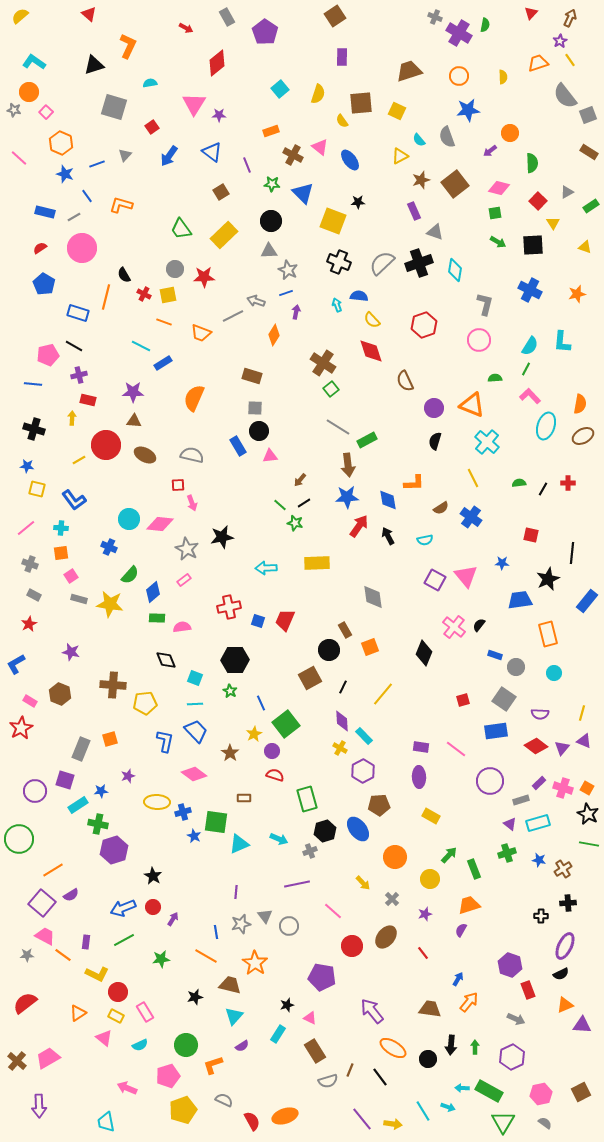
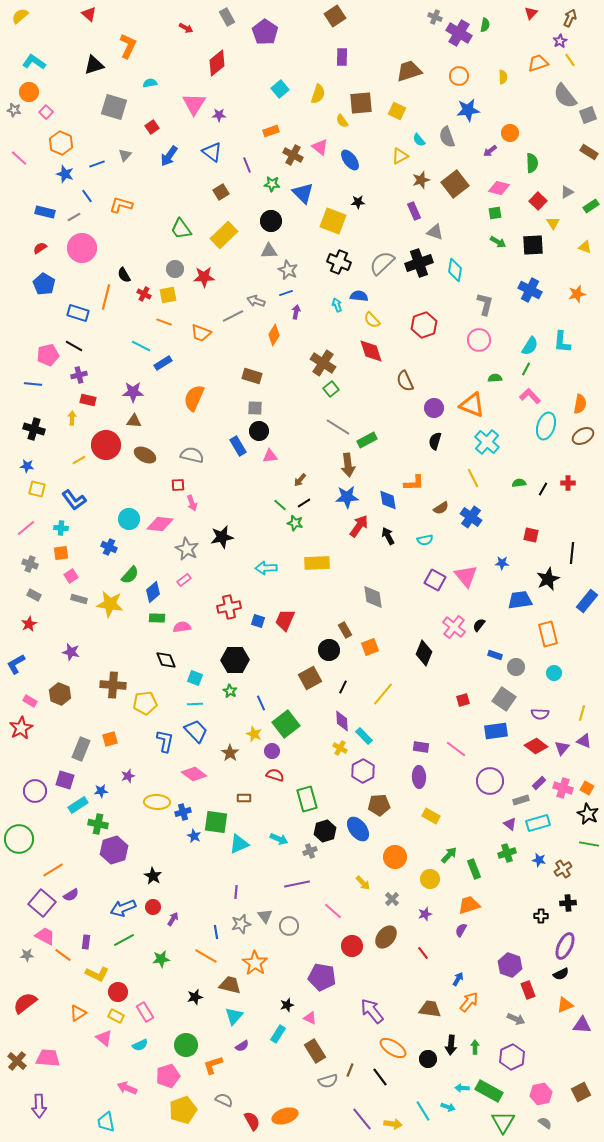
yellow star at (254, 734): rotated 21 degrees counterclockwise
pink trapezoid at (48, 1058): rotated 35 degrees clockwise
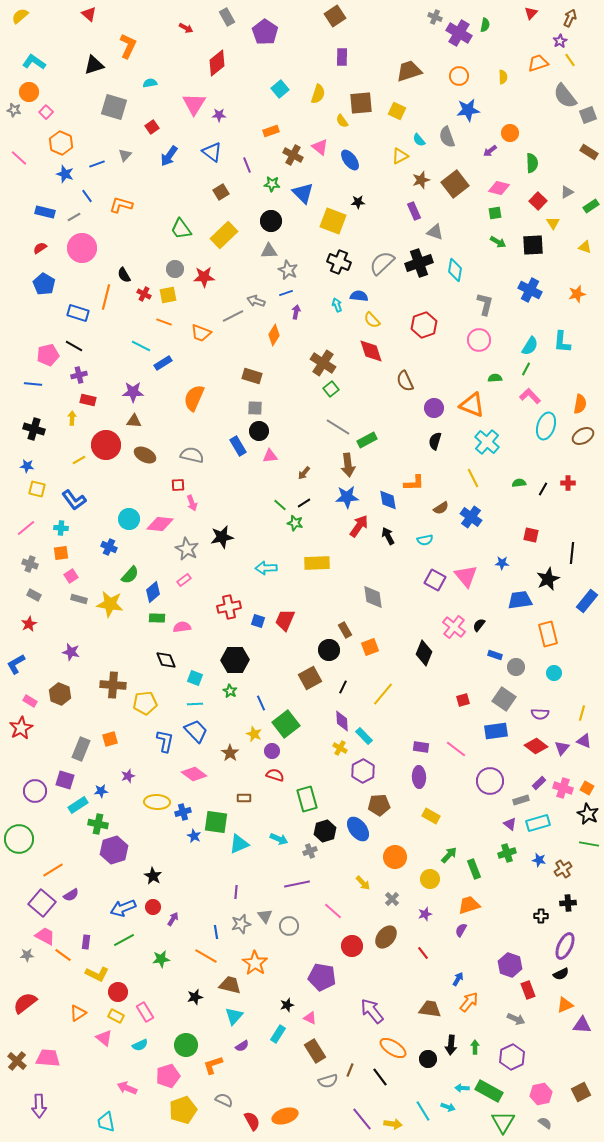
brown arrow at (300, 480): moved 4 px right, 7 px up
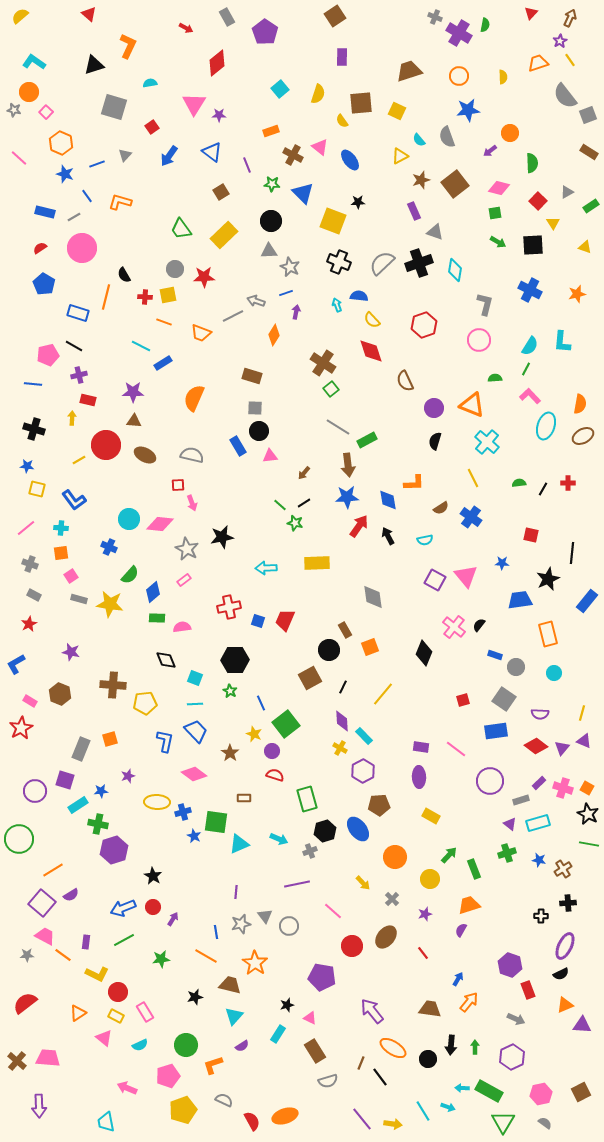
orange L-shape at (121, 205): moved 1 px left, 3 px up
gray star at (288, 270): moved 2 px right, 3 px up
red cross at (144, 294): moved 1 px right, 3 px down; rotated 24 degrees counterclockwise
brown line at (350, 1070): moved 11 px right, 7 px up
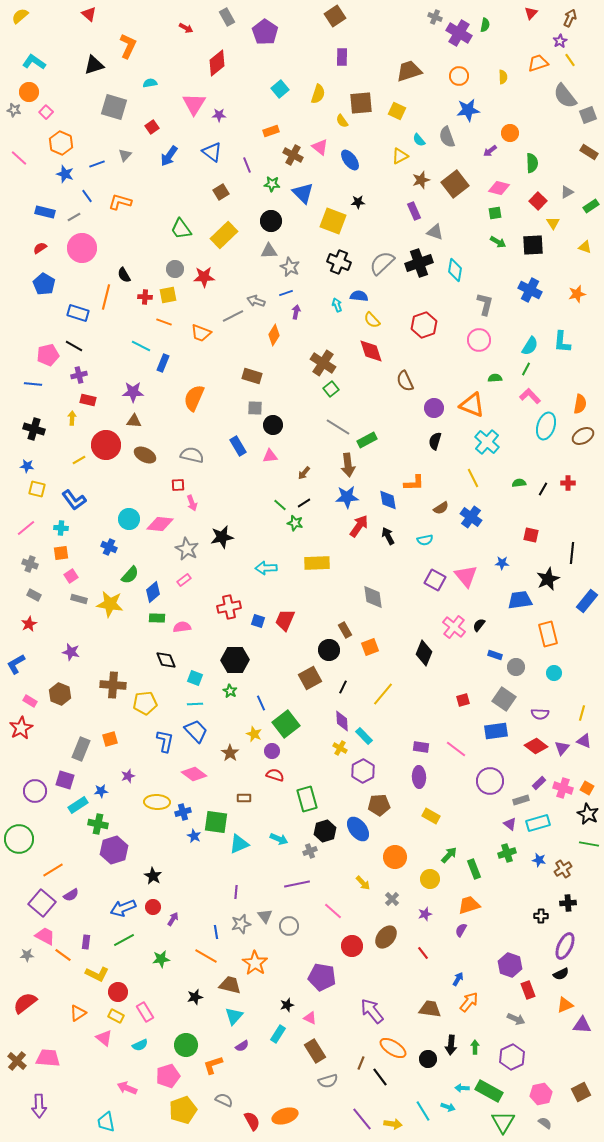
blue rectangle at (163, 363): rotated 36 degrees counterclockwise
black circle at (259, 431): moved 14 px right, 6 px up
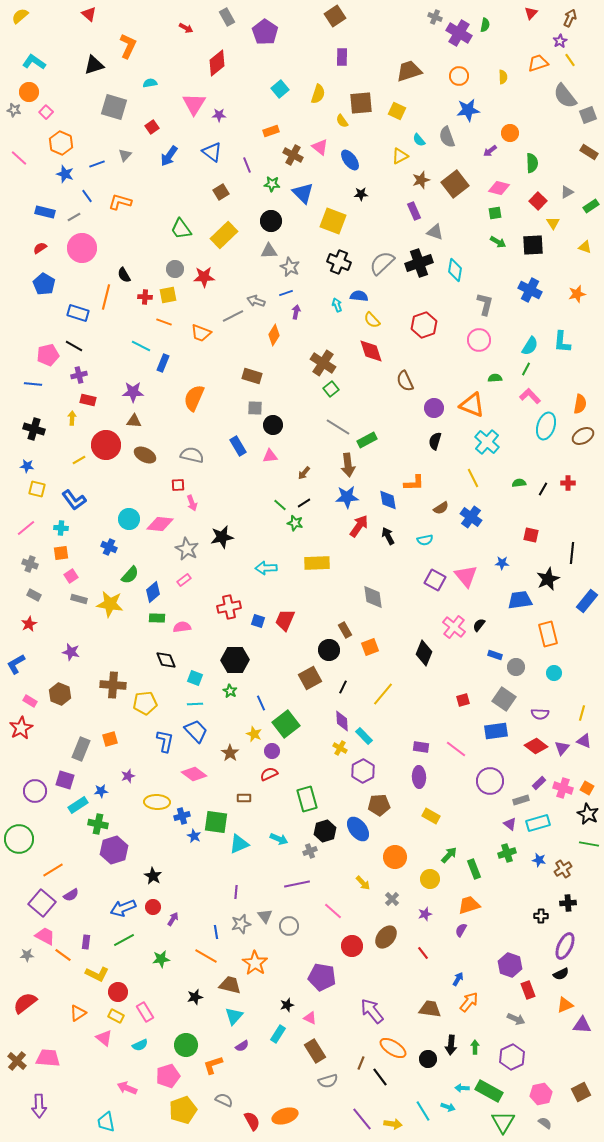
black star at (358, 202): moved 3 px right, 8 px up
red semicircle at (275, 775): moved 6 px left, 1 px up; rotated 42 degrees counterclockwise
blue cross at (183, 812): moved 1 px left, 4 px down
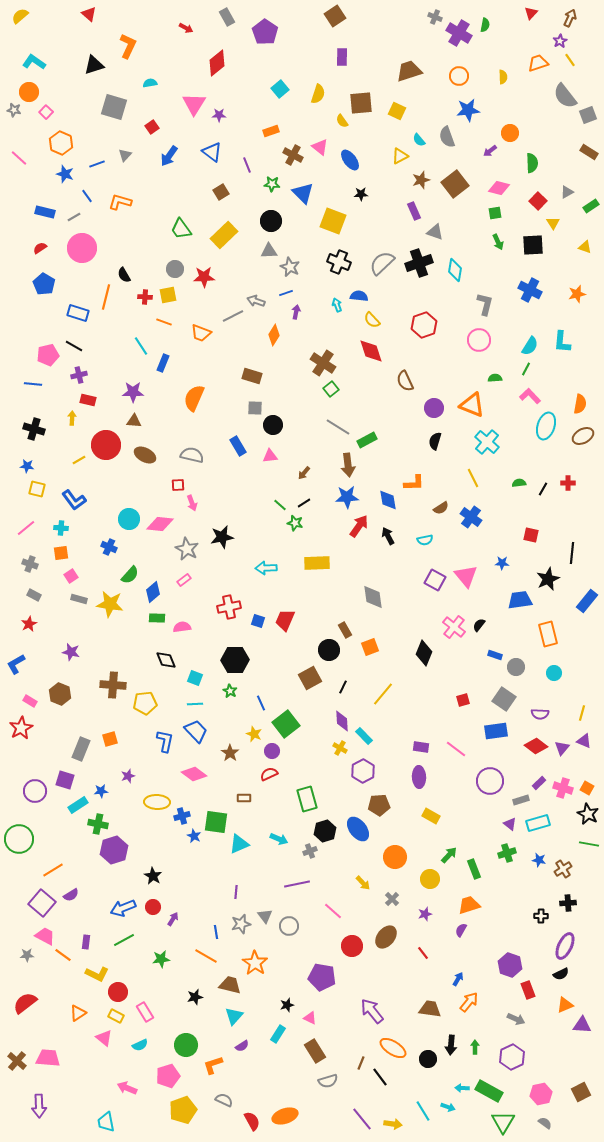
green arrow at (498, 242): rotated 35 degrees clockwise
cyan line at (141, 346): rotated 30 degrees clockwise
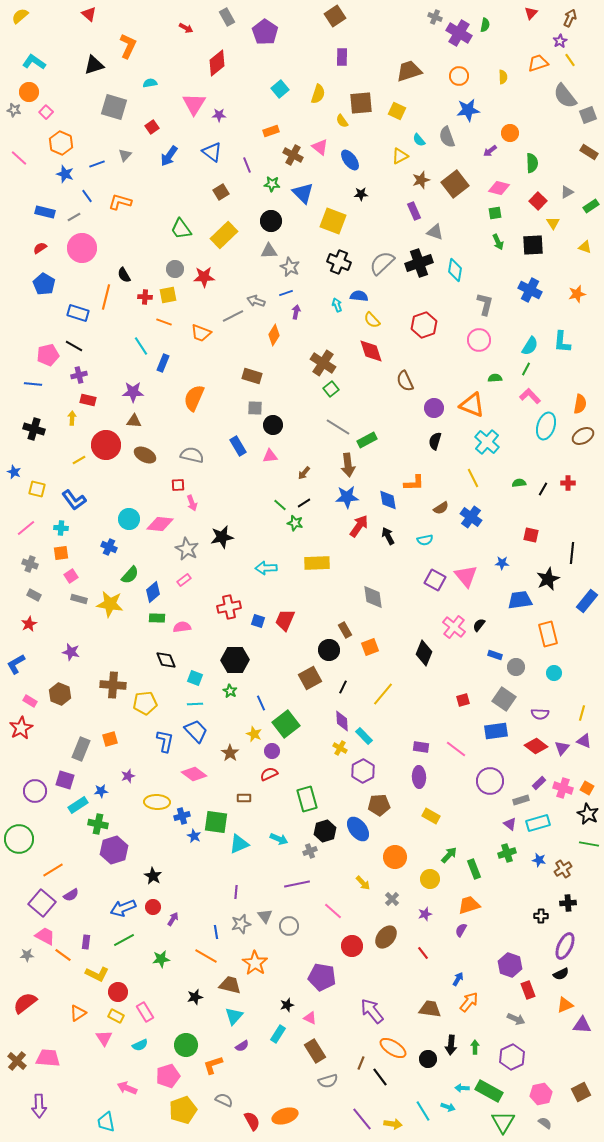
blue star at (27, 466): moved 13 px left, 6 px down; rotated 16 degrees clockwise
pink triangle at (104, 1038): rotated 18 degrees clockwise
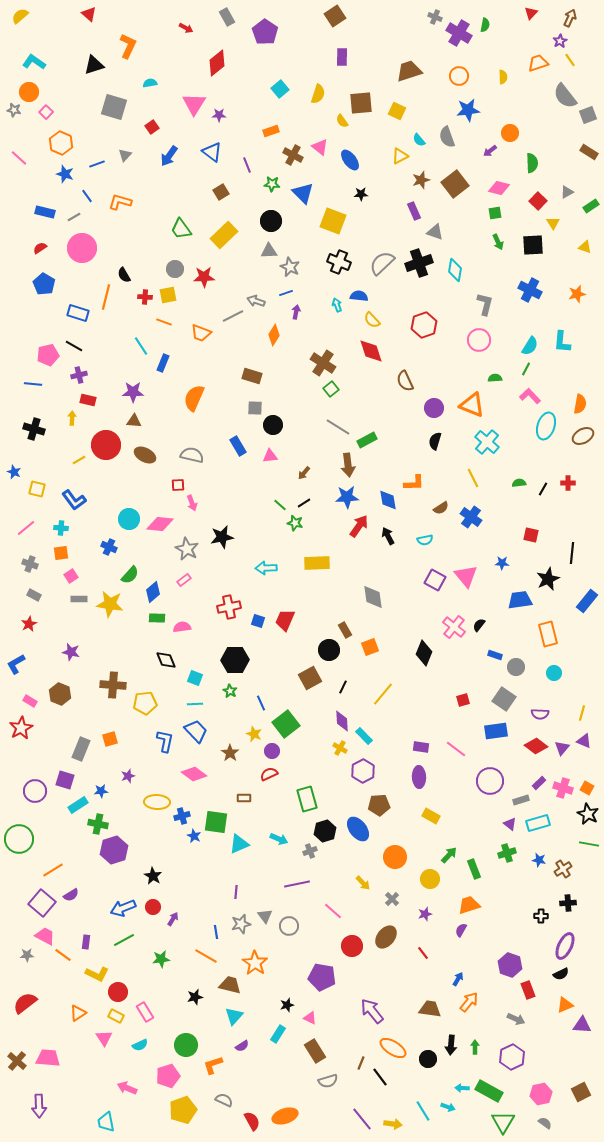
gray rectangle at (79, 599): rotated 14 degrees counterclockwise
